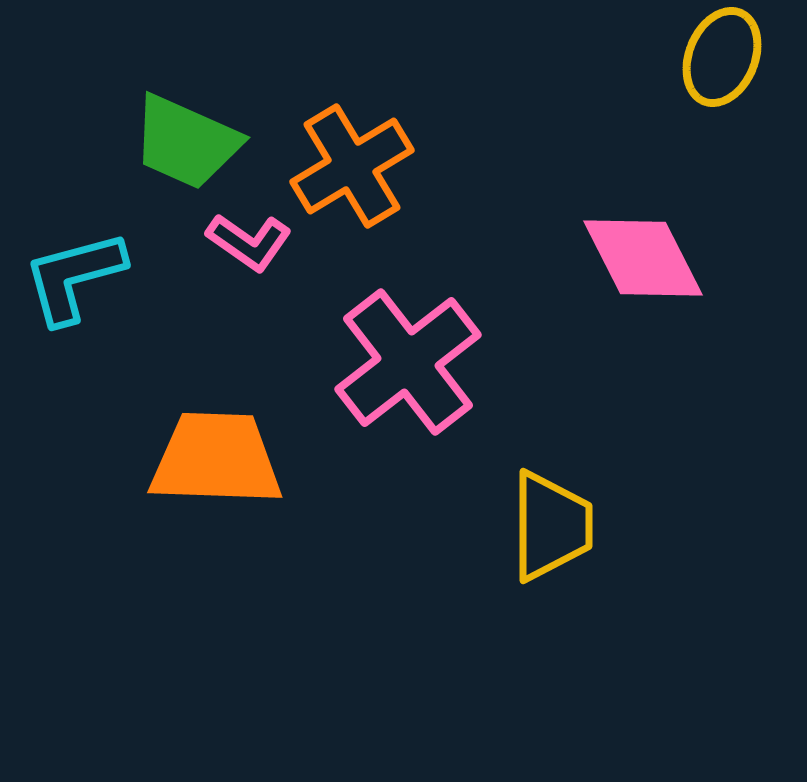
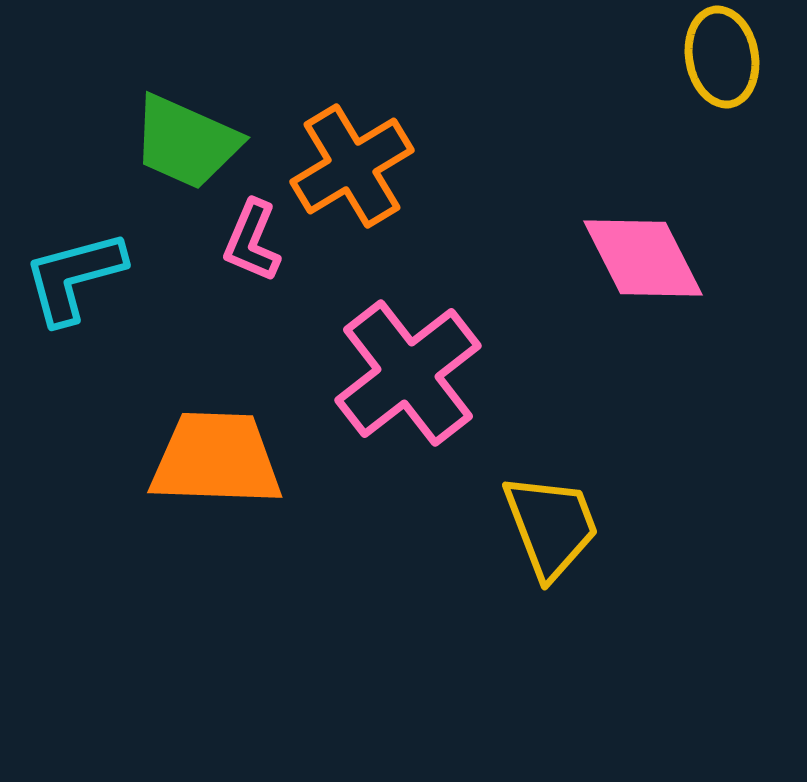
yellow ellipse: rotated 32 degrees counterclockwise
pink L-shape: moved 3 px right, 1 px up; rotated 78 degrees clockwise
pink cross: moved 11 px down
yellow trapezoid: rotated 21 degrees counterclockwise
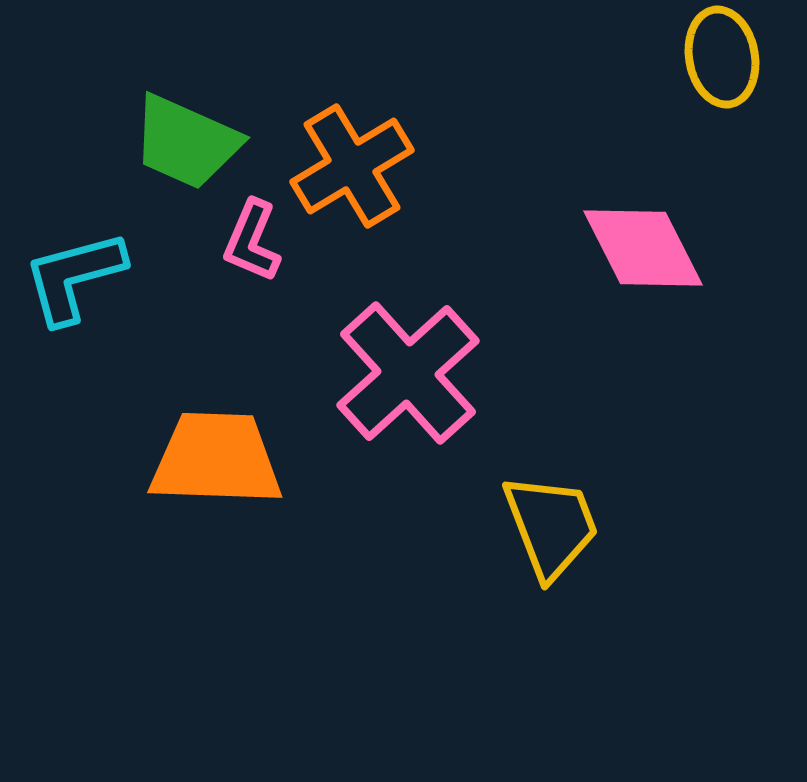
pink diamond: moved 10 px up
pink cross: rotated 4 degrees counterclockwise
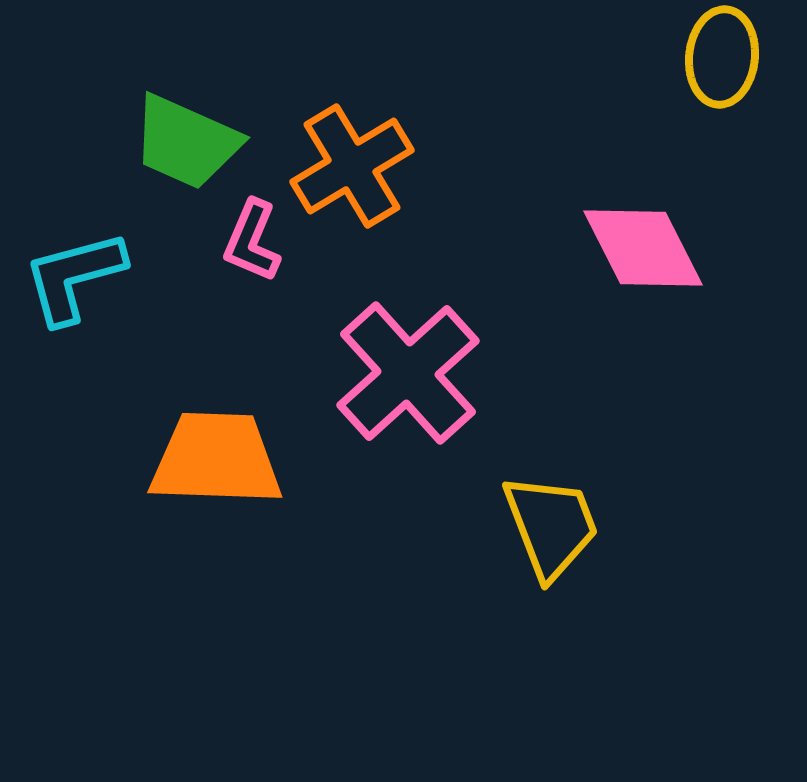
yellow ellipse: rotated 16 degrees clockwise
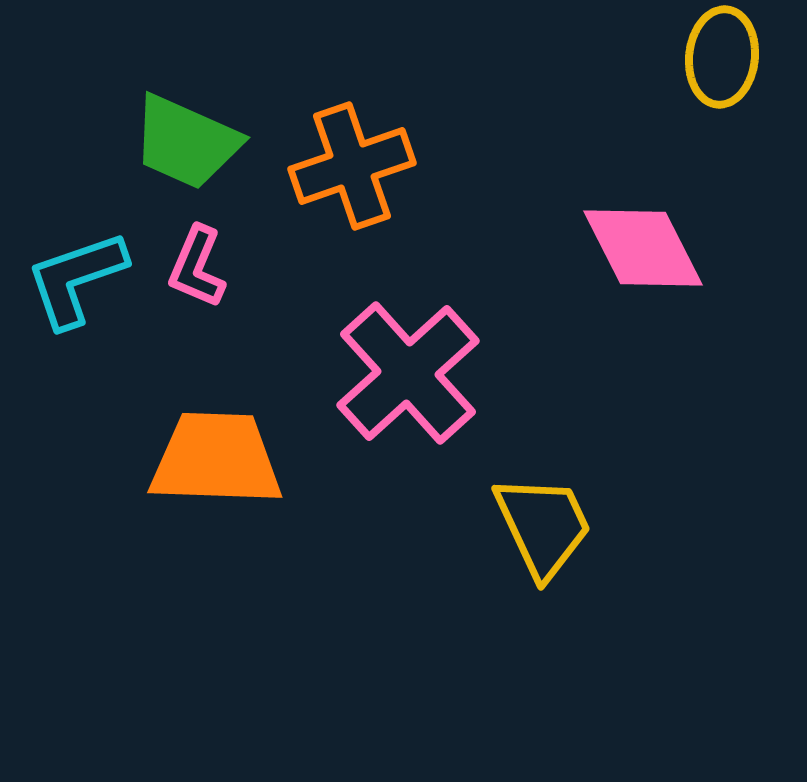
orange cross: rotated 12 degrees clockwise
pink L-shape: moved 55 px left, 26 px down
cyan L-shape: moved 2 px right, 2 px down; rotated 4 degrees counterclockwise
yellow trapezoid: moved 8 px left; rotated 4 degrees counterclockwise
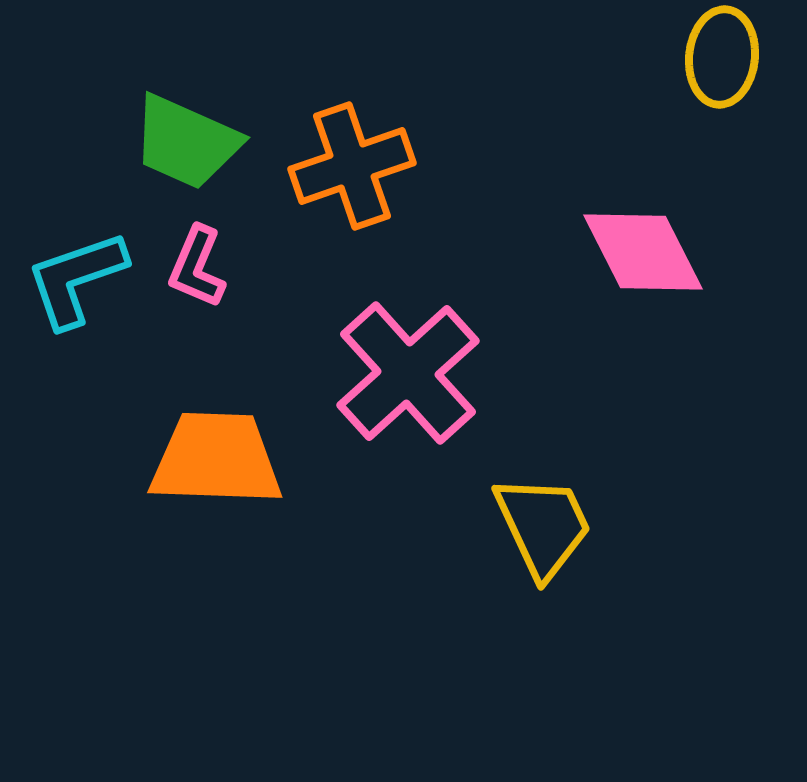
pink diamond: moved 4 px down
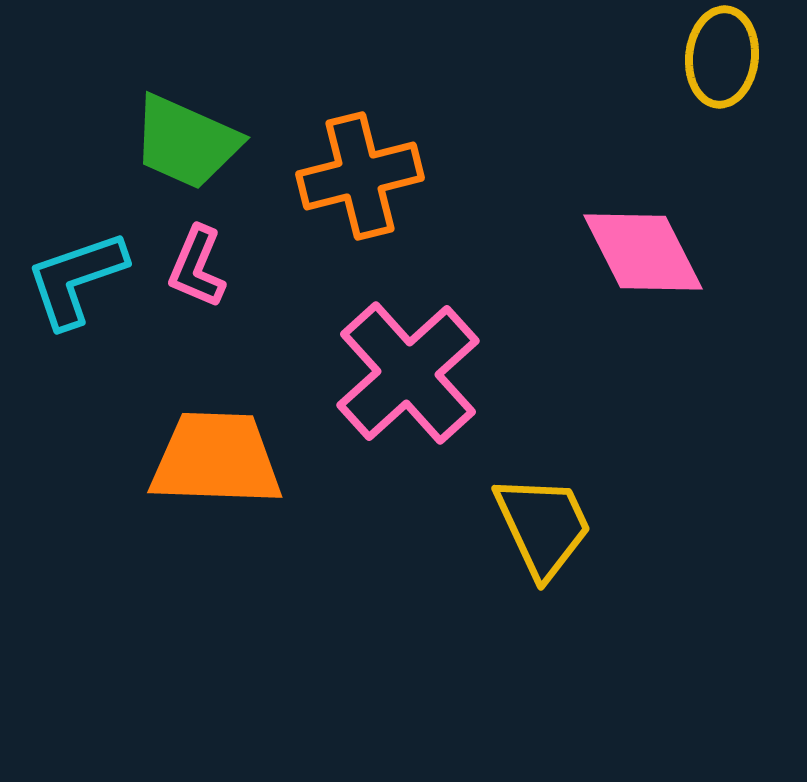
orange cross: moved 8 px right, 10 px down; rotated 5 degrees clockwise
